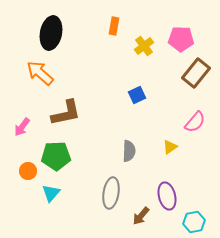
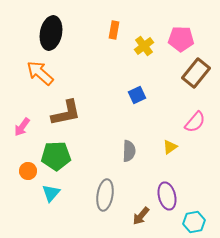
orange rectangle: moved 4 px down
gray ellipse: moved 6 px left, 2 px down
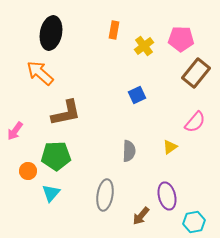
pink arrow: moved 7 px left, 4 px down
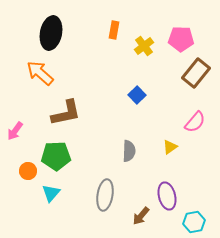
blue square: rotated 18 degrees counterclockwise
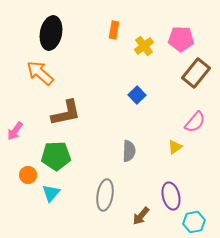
yellow triangle: moved 5 px right
orange circle: moved 4 px down
purple ellipse: moved 4 px right
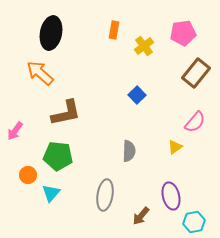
pink pentagon: moved 2 px right, 6 px up; rotated 10 degrees counterclockwise
green pentagon: moved 2 px right; rotated 8 degrees clockwise
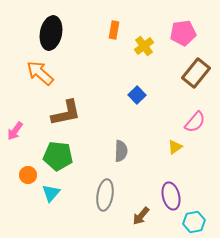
gray semicircle: moved 8 px left
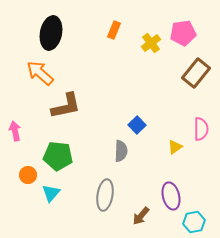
orange rectangle: rotated 12 degrees clockwise
yellow cross: moved 7 px right, 3 px up
blue square: moved 30 px down
brown L-shape: moved 7 px up
pink semicircle: moved 6 px right, 7 px down; rotated 40 degrees counterclockwise
pink arrow: rotated 132 degrees clockwise
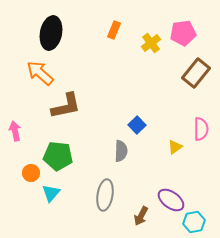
orange circle: moved 3 px right, 2 px up
purple ellipse: moved 4 px down; rotated 40 degrees counterclockwise
brown arrow: rotated 12 degrees counterclockwise
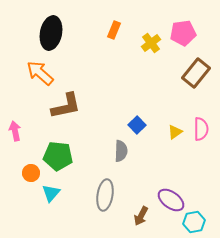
yellow triangle: moved 15 px up
